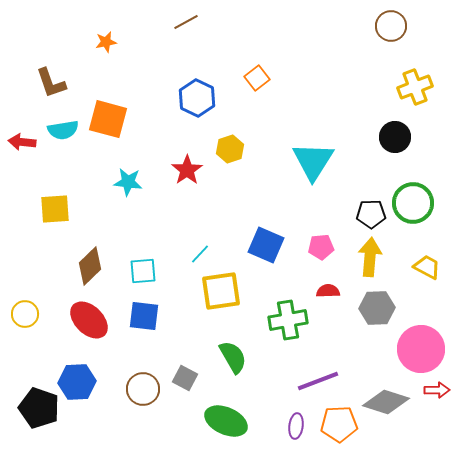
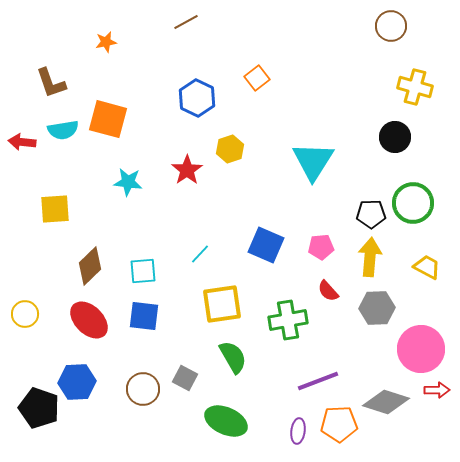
yellow cross at (415, 87): rotated 36 degrees clockwise
yellow square at (221, 291): moved 1 px right, 13 px down
red semicircle at (328, 291): rotated 130 degrees counterclockwise
purple ellipse at (296, 426): moved 2 px right, 5 px down
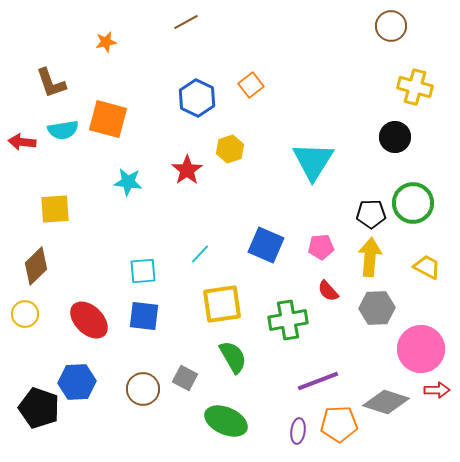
orange square at (257, 78): moved 6 px left, 7 px down
brown diamond at (90, 266): moved 54 px left
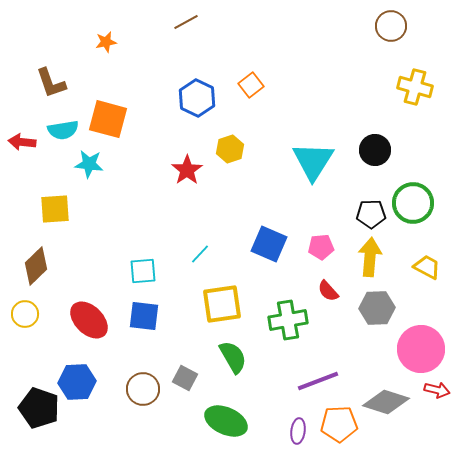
black circle at (395, 137): moved 20 px left, 13 px down
cyan star at (128, 182): moved 39 px left, 18 px up
blue square at (266, 245): moved 3 px right, 1 px up
red arrow at (437, 390): rotated 15 degrees clockwise
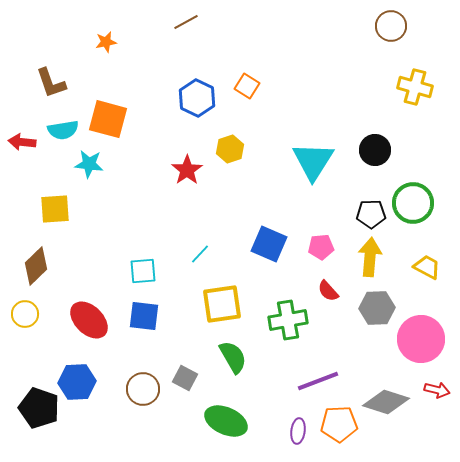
orange square at (251, 85): moved 4 px left, 1 px down; rotated 20 degrees counterclockwise
pink circle at (421, 349): moved 10 px up
